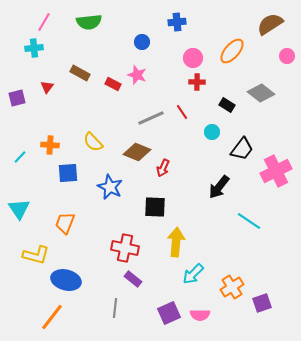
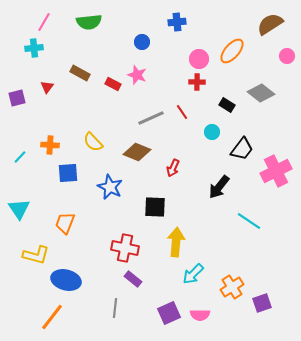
pink circle at (193, 58): moved 6 px right, 1 px down
red arrow at (163, 168): moved 10 px right
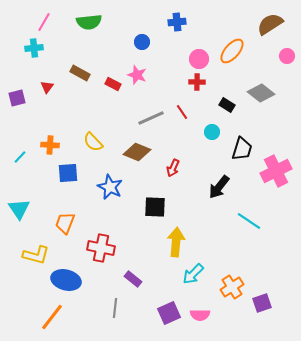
black trapezoid at (242, 149): rotated 20 degrees counterclockwise
red cross at (125, 248): moved 24 px left
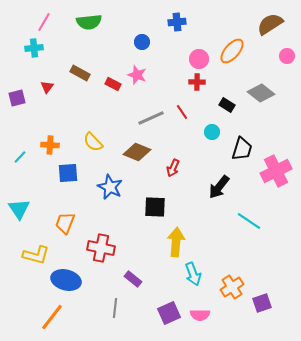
cyan arrow at (193, 274): rotated 65 degrees counterclockwise
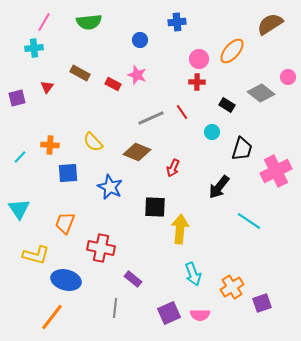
blue circle at (142, 42): moved 2 px left, 2 px up
pink circle at (287, 56): moved 1 px right, 21 px down
yellow arrow at (176, 242): moved 4 px right, 13 px up
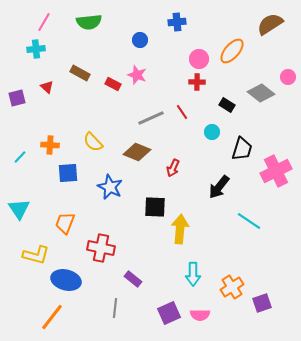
cyan cross at (34, 48): moved 2 px right, 1 px down
red triangle at (47, 87): rotated 24 degrees counterclockwise
cyan arrow at (193, 274): rotated 20 degrees clockwise
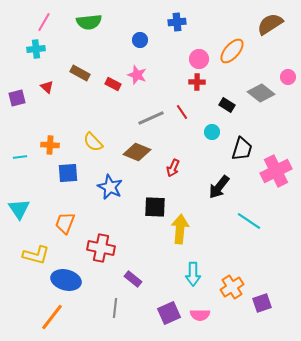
cyan line at (20, 157): rotated 40 degrees clockwise
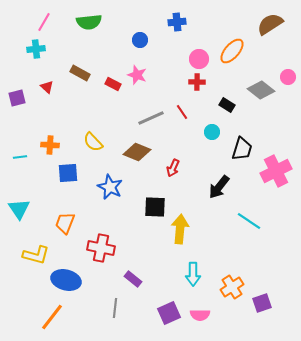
gray diamond at (261, 93): moved 3 px up
